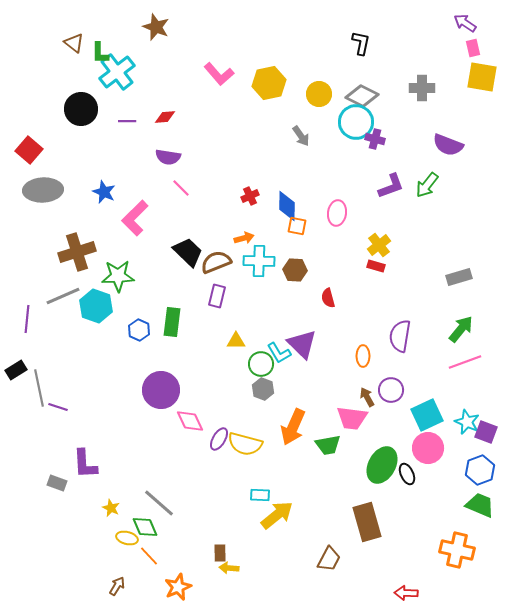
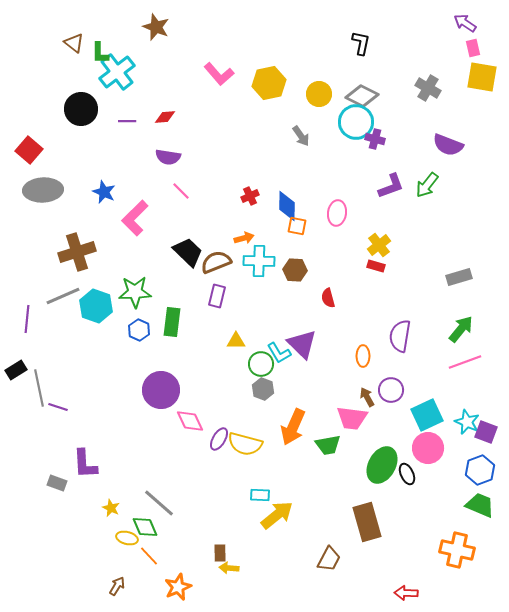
gray cross at (422, 88): moved 6 px right; rotated 30 degrees clockwise
pink line at (181, 188): moved 3 px down
green star at (118, 276): moved 17 px right, 16 px down
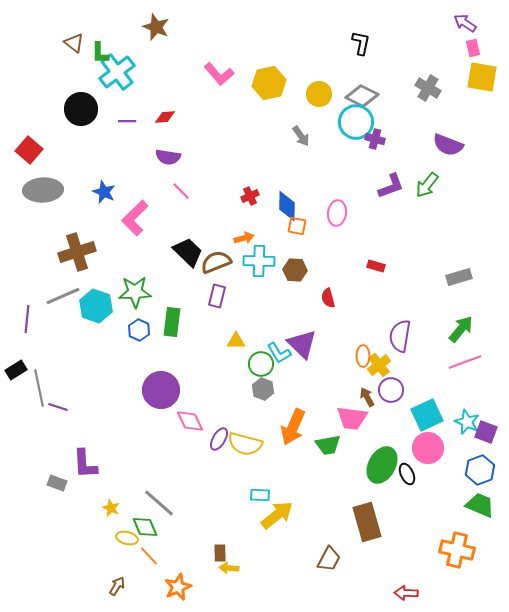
yellow cross at (379, 245): moved 120 px down
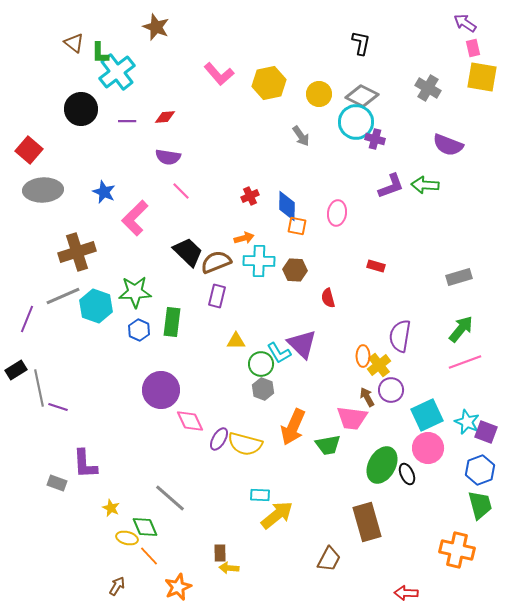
green arrow at (427, 185): moved 2 px left; rotated 56 degrees clockwise
purple line at (27, 319): rotated 16 degrees clockwise
gray line at (159, 503): moved 11 px right, 5 px up
green trapezoid at (480, 505): rotated 52 degrees clockwise
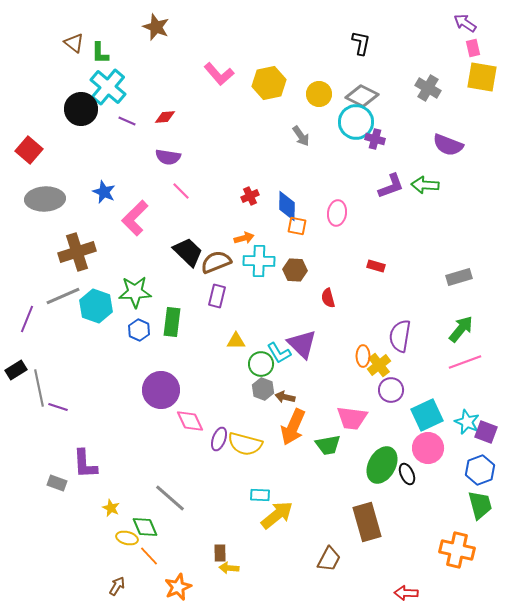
cyan cross at (117, 72): moved 9 px left, 15 px down; rotated 12 degrees counterclockwise
purple line at (127, 121): rotated 24 degrees clockwise
gray ellipse at (43, 190): moved 2 px right, 9 px down
brown arrow at (367, 397): moved 82 px left; rotated 48 degrees counterclockwise
purple ellipse at (219, 439): rotated 10 degrees counterclockwise
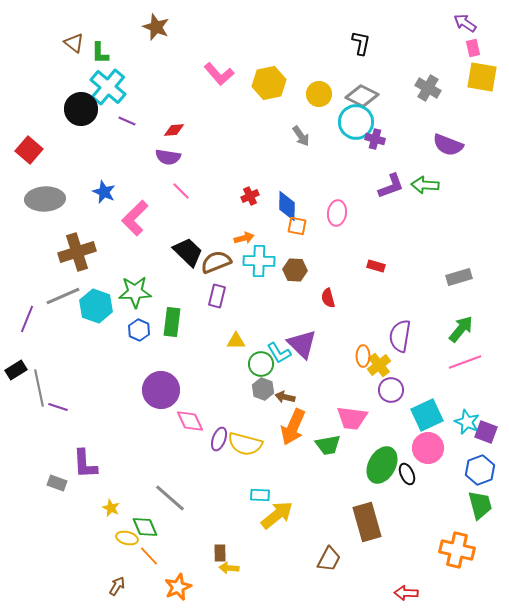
red diamond at (165, 117): moved 9 px right, 13 px down
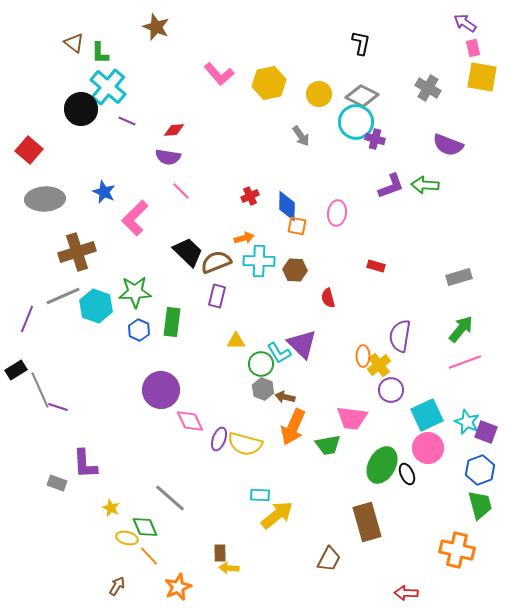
gray line at (39, 388): moved 1 px right, 2 px down; rotated 12 degrees counterclockwise
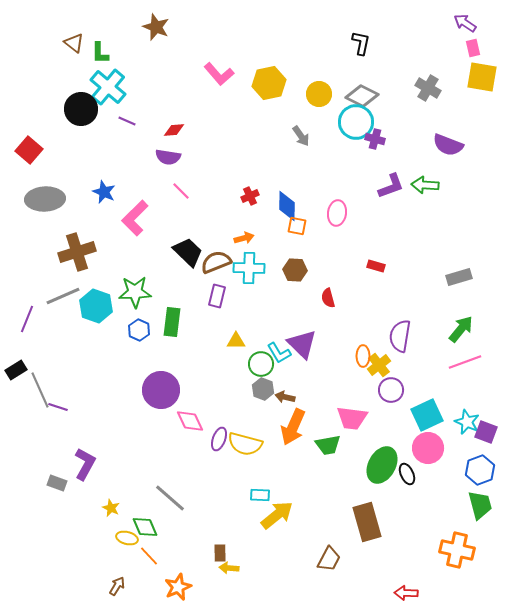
cyan cross at (259, 261): moved 10 px left, 7 px down
purple L-shape at (85, 464): rotated 148 degrees counterclockwise
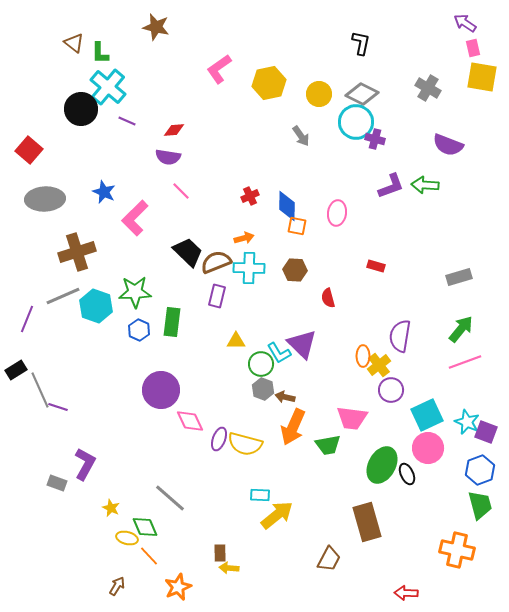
brown star at (156, 27): rotated 8 degrees counterclockwise
pink L-shape at (219, 74): moved 5 px up; rotated 96 degrees clockwise
gray diamond at (362, 96): moved 2 px up
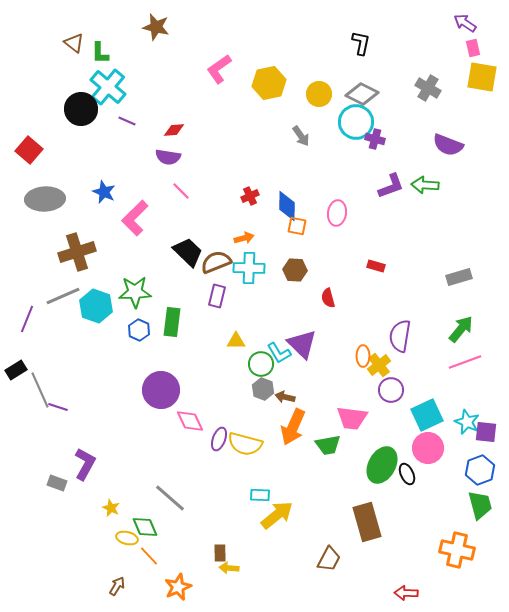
purple square at (486, 432): rotated 15 degrees counterclockwise
